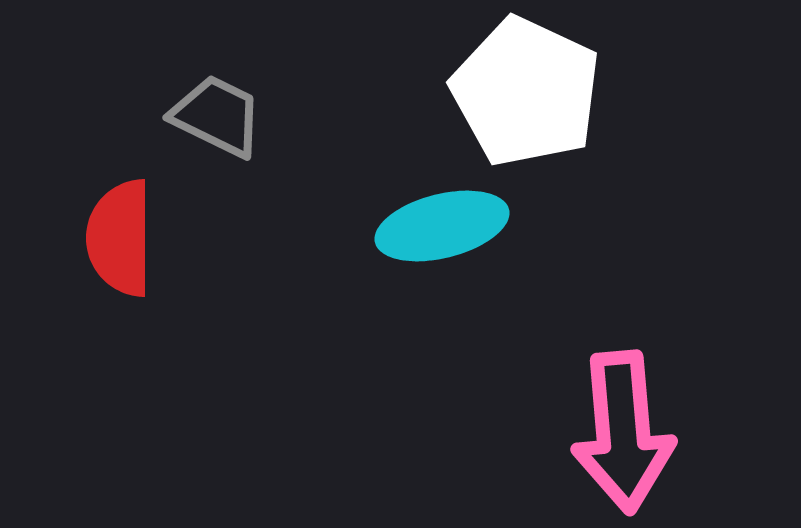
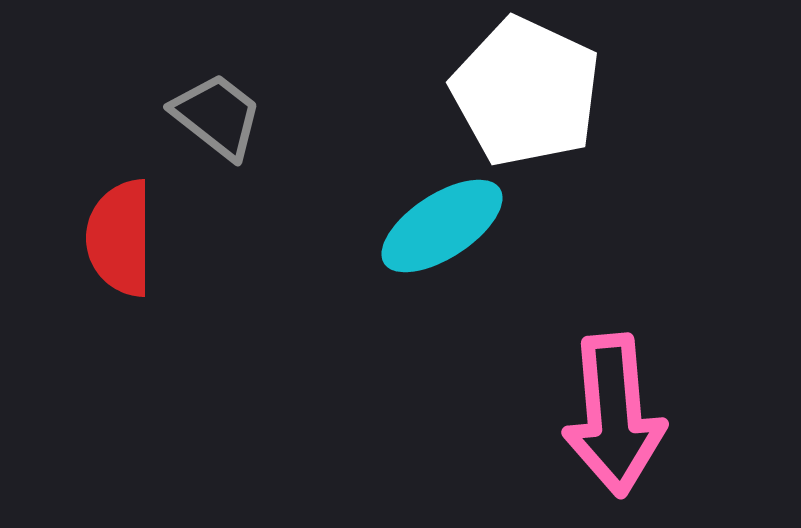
gray trapezoid: rotated 12 degrees clockwise
cyan ellipse: rotated 19 degrees counterclockwise
pink arrow: moved 9 px left, 17 px up
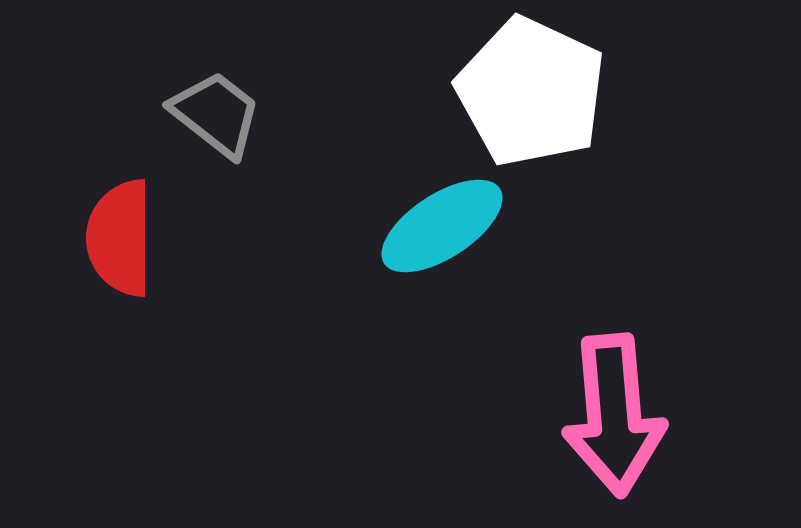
white pentagon: moved 5 px right
gray trapezoid: moved 1 px left, 2 px up
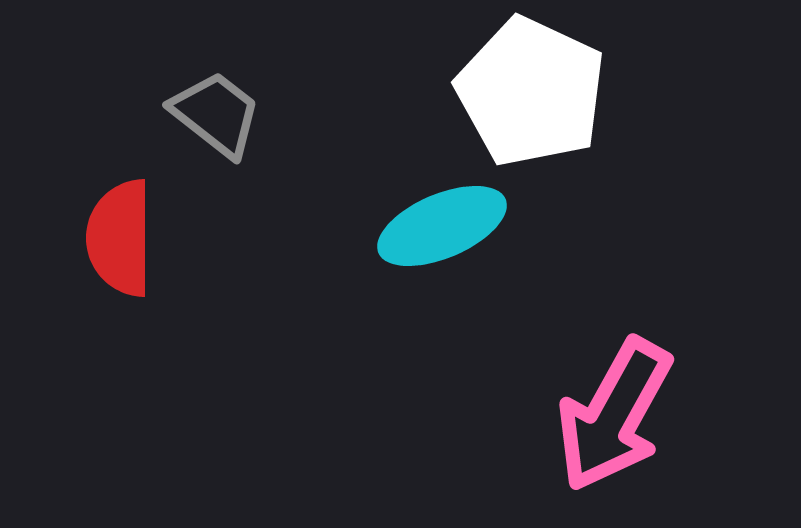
cyan ellipse: rotated 10 degrees clockwise
pink arrow: rotated 34 degrees clockwise
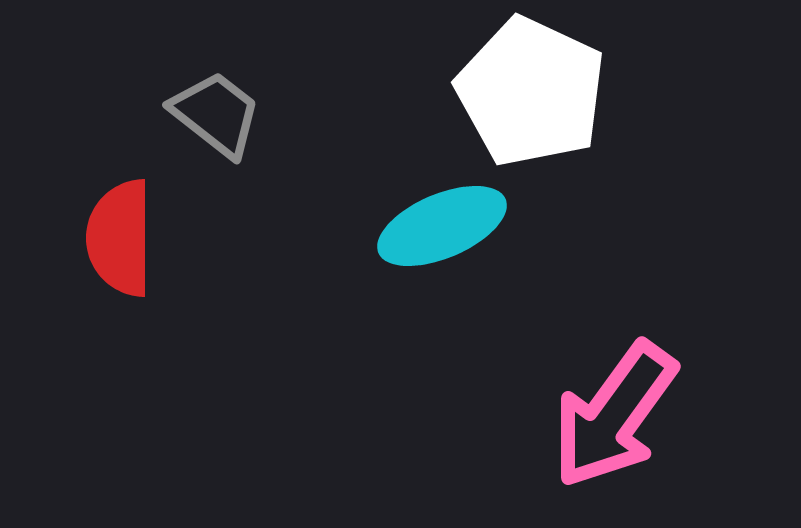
pink arrow: rotated 7 degrees clockwise
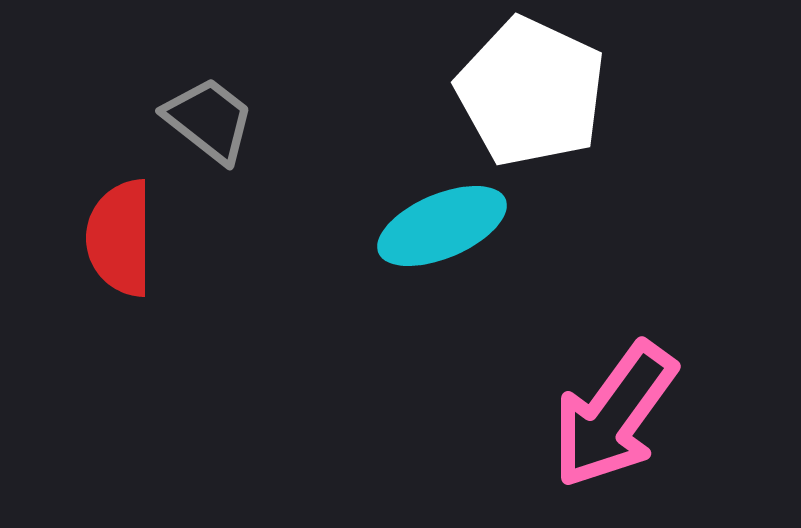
gray trapezoid: moved 7 px left, 6 px down
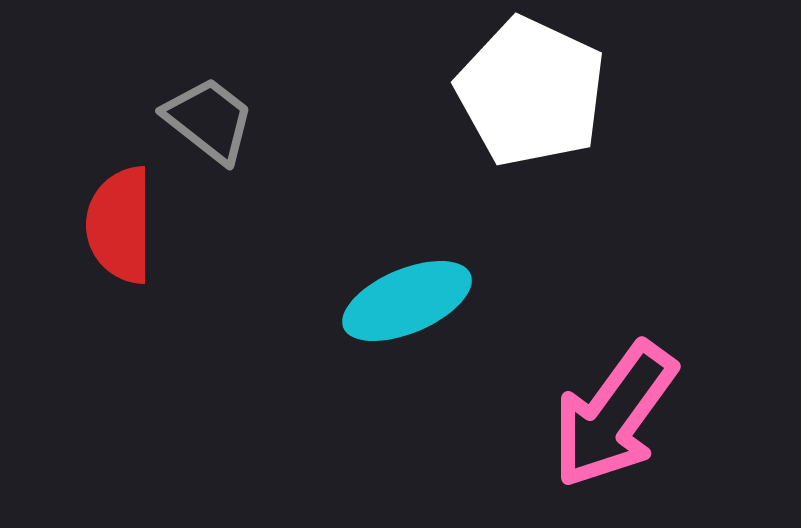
cyan ellipse: moved 35 px left, 75 px down
red semicircle: moved 13 px up
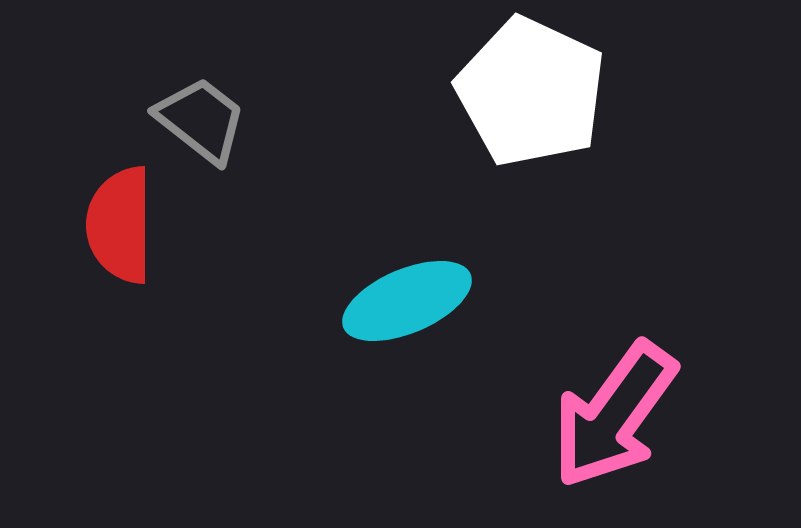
gray trapezoid: moved 8 px left
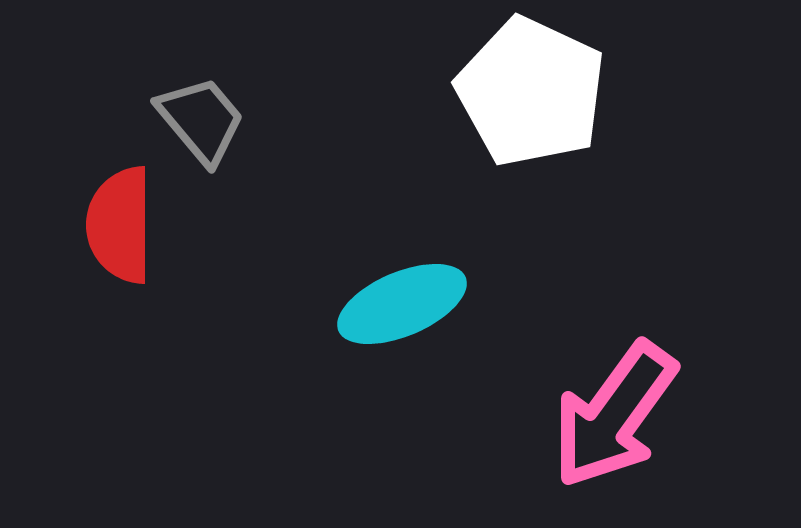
gray trapezoid: rotated 12 degrees clockwise
cyan ellipse: moved 5 px left, 3 px down
